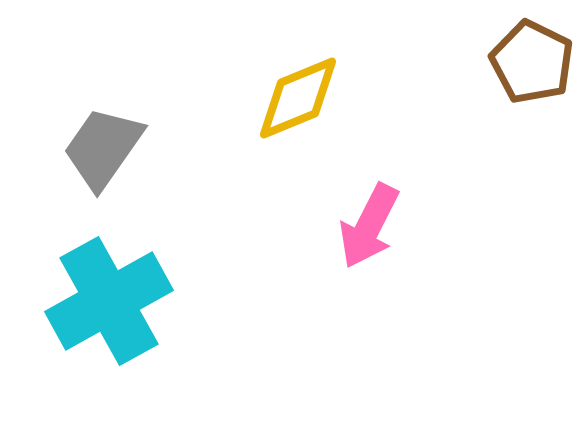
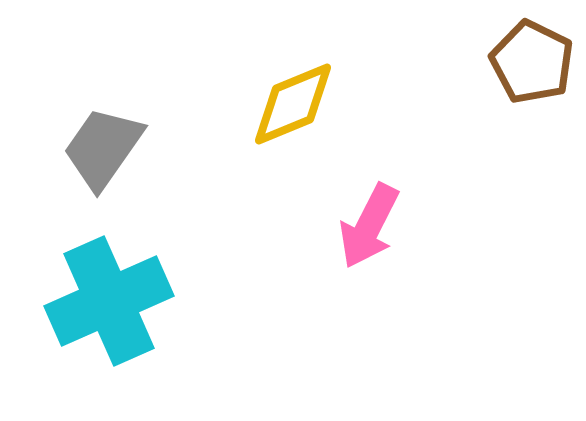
yellow diamond: moved 5 px left, 6 px down
cyan cross: rotated 5 degrees clockwise
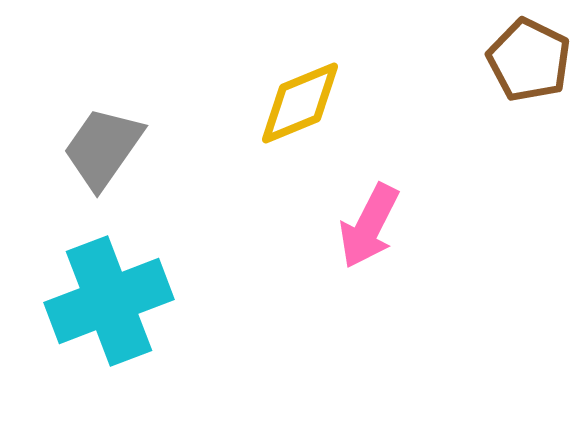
brown pentagon: moved 3 px left, 2 px up
yellow diamond: moved 7 px right, 1 px up
cyan cross: rotated 3 degrees clockwise
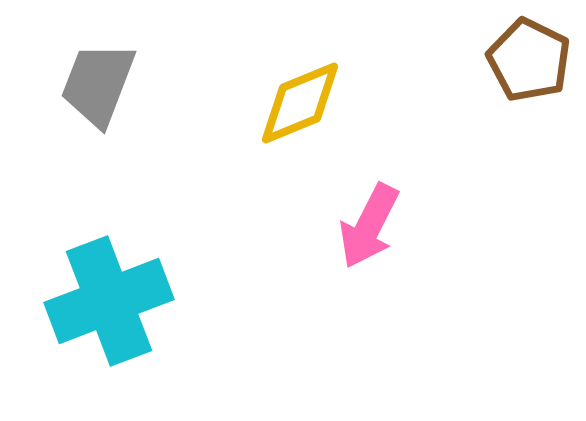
gray trapezoid: moved 5 px left, 64 px up; rotated 14 degrees counterclockwise
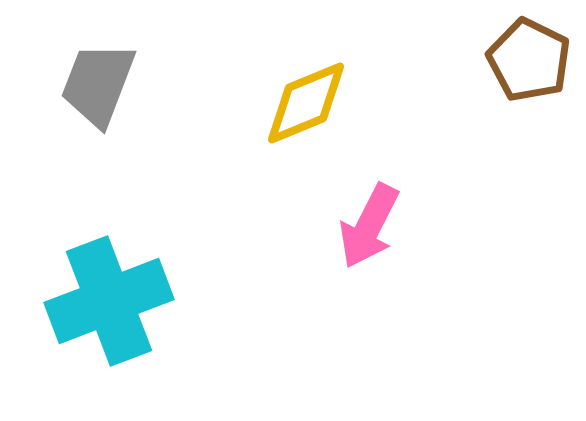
yellow diamond: moved 6 px right
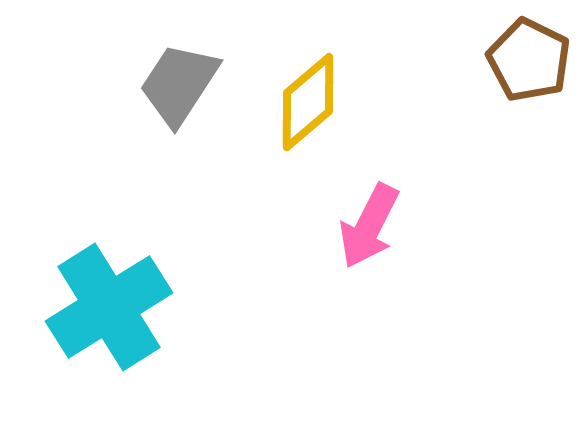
gray trapezoid: moved 81 px right; rotated 12 degrees clockwise
yellow diamond: moved 2 px right, 1 px up; rotated 18 degrees counterclockwise
cyan cross: moved 6 px down; rotated 11 degrees counterclockwise
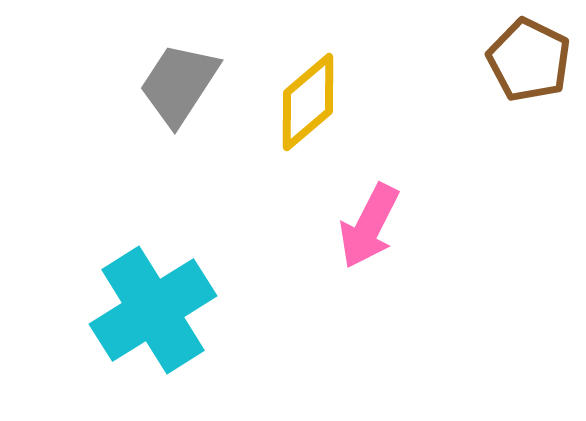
cyan cross: moved 44 px right, 3 px down
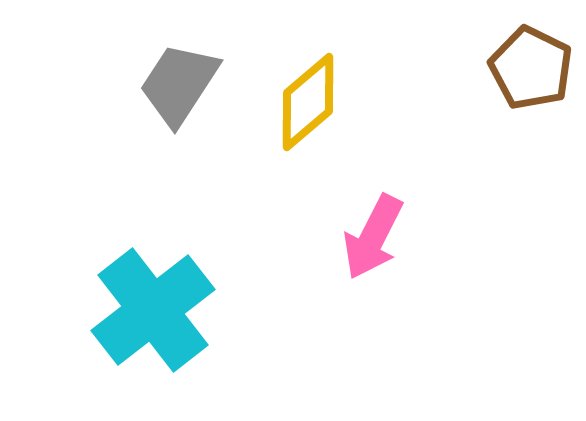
brown pentagon: moved 2 px right, 8 px down
pink arrow: moved 4 px right, 11 px down
cyan cross: rotated 6 degrees counterclockwise
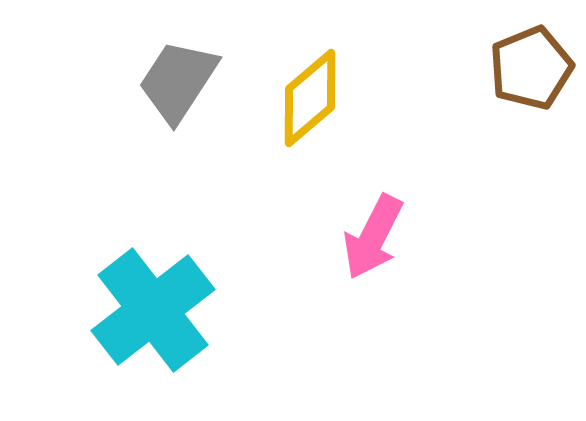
brown pentagon: rotated 24 degrees clockwise
gray trapezoid: moved 1 px left, 3 px up
yellow diamond: moved 2 px right, 4 px up
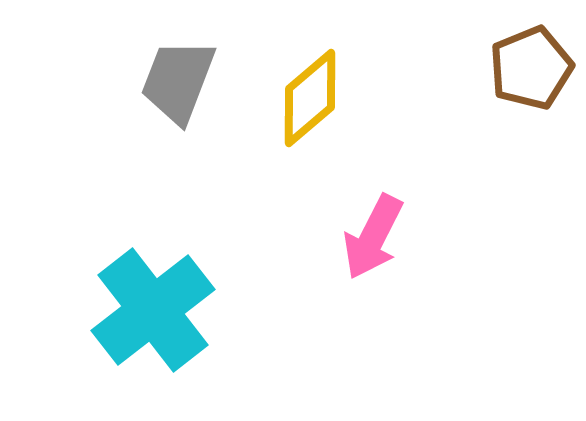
gray trapezoid: rotated 12 degrees counterclockwise
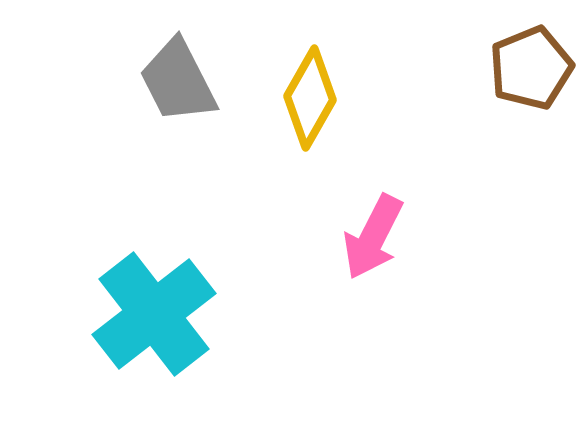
gray trapezoid: rotated 48 degrees counterclockwise
yellow diamond: rotated 20 degrees counterclockwise
cyan cross: moved 1 px right, 4 px down
